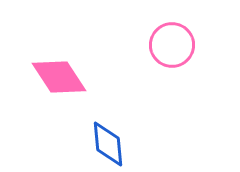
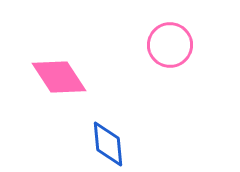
pink circle: moved 2 px left
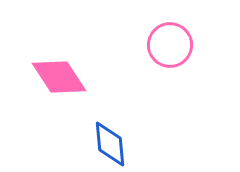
blue diamond: moved 2 px right
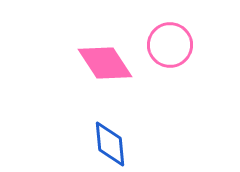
pink diamond: moved 46 px right, 14 px up
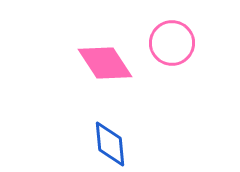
pink circle: moved 2 px right, 2 px up
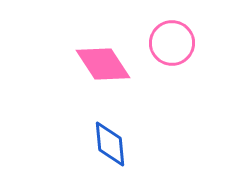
pink diamond: moved 2 px left, 1 px down
